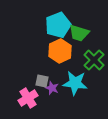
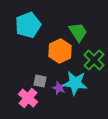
cyan pentagon: moved 30 px left
green trapezoid: moved 1 px left, 1 px up; rotated 140 degrees counterclockwise
gray square: moved 2 px left
purple star: moved 7 px right
pink cross: rotated 18 degrees counterclockwise
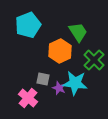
gray square: moved 3 px right, 2 px up
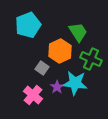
green cross: moved 3 px left, 1 px up; rotated 20 degrees counterclockwise
gray square: moved 1 px left, 11 px up; rotated 24 degrees clockwise
purple star: moved 2 px left, 1 px up; rotated 16 degrees clockwise
pink cross: moved 5 px right, 3 px up
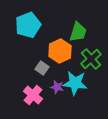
green trapezoid: rotated 50 degrees clockwise
green cross: rotated 25 degrees clockwise
purple star: rotated 24 degrees counterclockwise
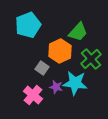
green trapezoid: rotated 25 degrees clockwise
purple star: moved 1 px left
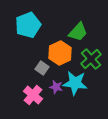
orange hexagon: moved 2 px down
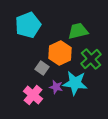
green trapezoid: moved 1 px up; rotated 145 degrees counterclockwise
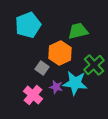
green cross: moved 3 px right, 6 px down
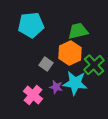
cyan pentagon: moved 3 px right; rotated 15 degrees clockwise
orange hexagon: moved 10 px right
gray square: moved 4 px right, 4 px up
